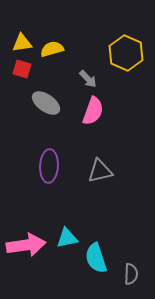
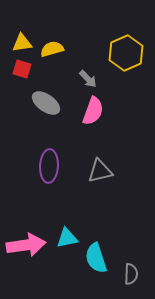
yellow hexagon: rotated 12 degrees clockwise
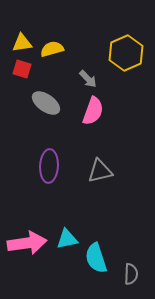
cyan triangle: moved 1 px down
pink arrow: moved 1 px right, 2 px up
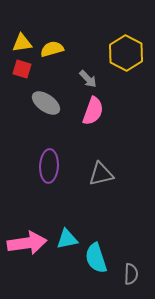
yellow hexagon: rotated 8 degrees counterclockwise
gray triangle: moved 1 px right, 3 px down
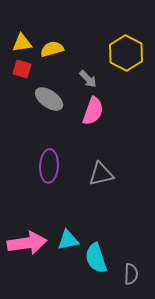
gray ellipse: moved 3 px right, 4 px up
cyan triangle: moved 1 px right, 1 px down
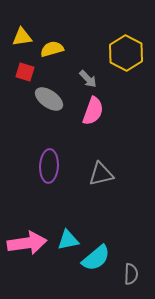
yellow triangle: moved 6 px up
red square: moved 3 px right, 3 px down
cyan semicircle: rotated 112 degrees counterclockwise
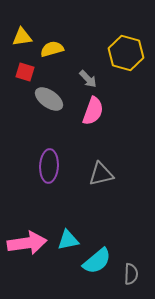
yellow hexagon: rotated 12 degrees counterclockwise
cyan semicircle: moved 1 px right, 3 px down
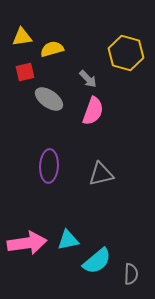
red square: rotated 30 degrees counterclockwise
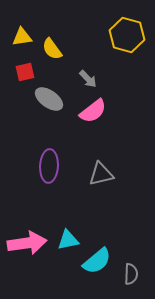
yellow semicircle: rotated 110 degrees counterclockwise
yellow hexagon: moved 1 px right, 18 px up
pink semicircle: rotated 32 degrees clockwise
